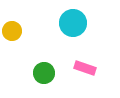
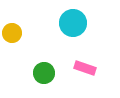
yellow circle: moved 2 px down
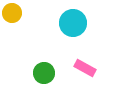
yellow circle: moved 20 px up
pink rectangle: rotated 10 degrees clockwise
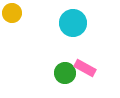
green circle: moved 21 px right
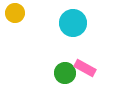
yellow circle: moved 3 px right
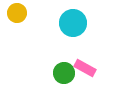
yellow circle: moved 2 px right
green circle: moved 1 px left
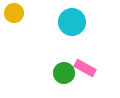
yellow circle: moved 3 px left
cyan circle: moved 1 px left, 1 px up
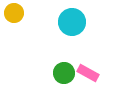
pink rectangle: moved 3 px right, 5 px down
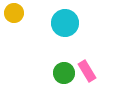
cyan circle: moved 7 px left, 1 px down
pink rectangle: moved 1 px left, 2 px up; rotated 30 degrees clockwise
